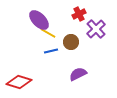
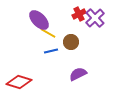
purple cross: moved 1 px left, 11 px up
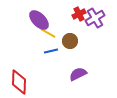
purple cross: rotated 12 degrees clockwise
brown circle: moved 1 px left, 1 px up
red diamond: rotated 75 degrees clockwise
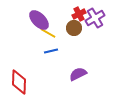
brown circle: moved 4 px right, 13 px up
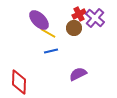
purple cross: rotated 18 degrees counterclockwise
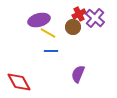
purple ellipse: rotated 60 degrees counterclockwise
brown circle: moved 1 px left, 1 px up
blue line: rotated 16 degrees clockwise
purple semicircle: rotated 42 degrees counterclockwise
red diamond: rotated 30 degrees counterclockwise
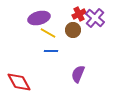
purple ellipse: moved 2 px up
brown circle: moved 3 px down
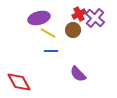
purple semicircle: rotated 66 degrees counterclockwise
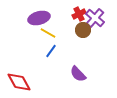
brown circle: moved 10 px right
blue line: rotated 56 degrees counterclockwise
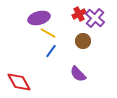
brown circle: moved 11 px down
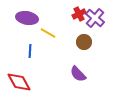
purple ellipse: moved 12 px left; rotated 25 degrees clockwise
brown circle: moved 1 px right, 1 px down
blue line: moved 21 px left; rotated 32 degrees counterclockwise
